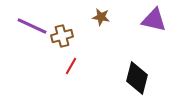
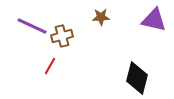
brown star: rotated 12 degrees counterclockwise
red line: moved 21 px left
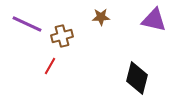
purple line: moved 5 px left, 2 px up
